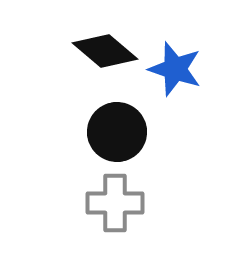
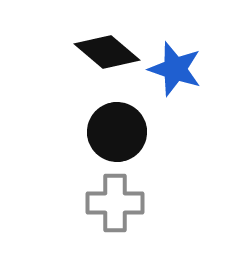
black diamond: moved 2 px right, 1 px down
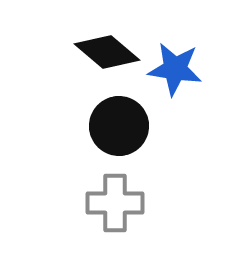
blue star: rotated 10 degrees counterclockwise
black circle: moved 2 px right, 6 px up
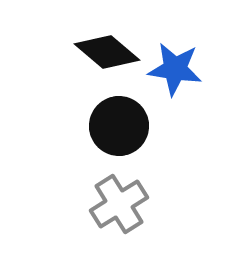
gray cross: moved 4 px right, 1 px down; rotated 32 degrees counterclockwise
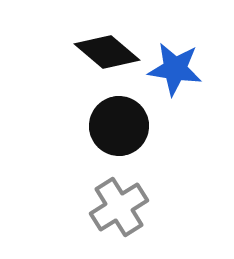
gray cross: moved 3 px down
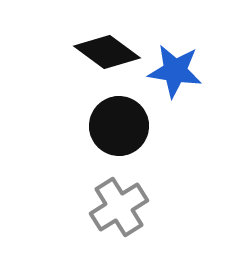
black diamond: rotated 4 degrees counterclockwise
blue star: moved 2 px down
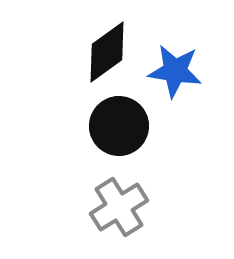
black diamond: rotated 72 degrees counterclockwise
